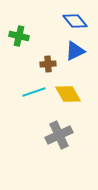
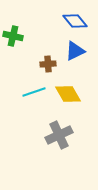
green cross: moved 6 px left
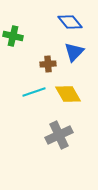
blue diamond: moved 5 px left, 1 px down
blue triangle: moved 1 px left, 1 px down; rotated 20 degrees counterclockwise
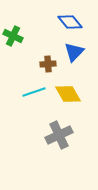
green cross: rotated 12 degrees clockwise
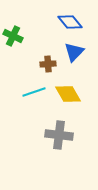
gray cross: rotated 32 degrees clockwise
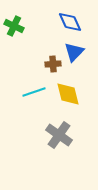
blue diamond: rotated 15 degrees clockwise
green cross: moved 1 px right, 10 px up
brown cross: moved 5 px right
yellow diamond: rotated 16 degrees clockwise
gray cross: rotated 28 degrees clockwise
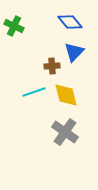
blue diamond: rotated 15 degrees counterclockwise
brown cross: moved 1 px left, 2 px down
yellow diamond: moved 2 px left, 1 px down
gray cross: moved 6 px right, 3 px up
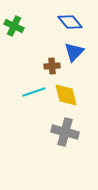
gray cross: rotated 20 degrees counterclockwise
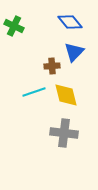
gray cross: moved 1 px left, 1 px down; rotated 8 degrees counterclockwise
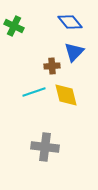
gray cross: moved 19 px left, 14 px down
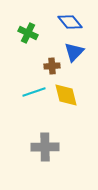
green cross: moved 14 px right, 7 px down
gray cross: rotated 8 degrees counterclockwise
